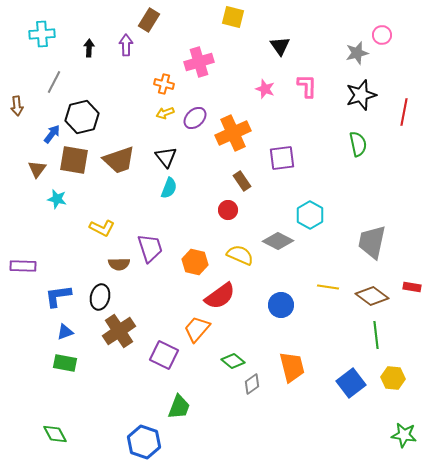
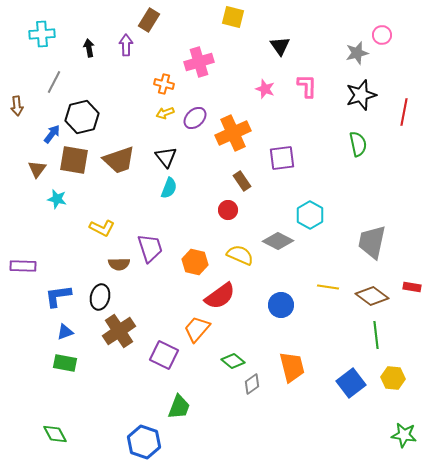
black arrow at (89, 48): rotated 12 degrees counterclockwise
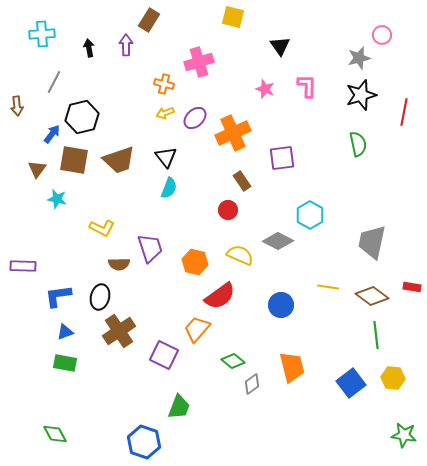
gray star at (357, 53): moved 2 px right, 5 px down
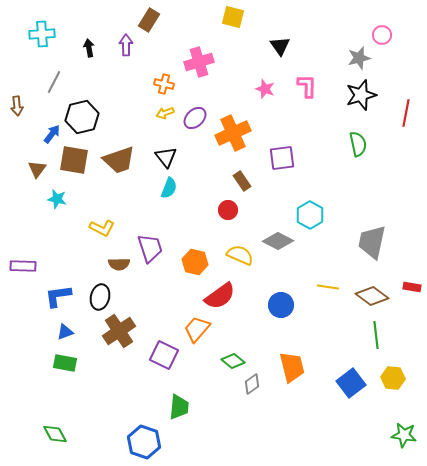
red line at (404, 112): moved 2 px right, 1 px down
green trapezoid at (179, 407): rotated 16 degrees counterclockwise
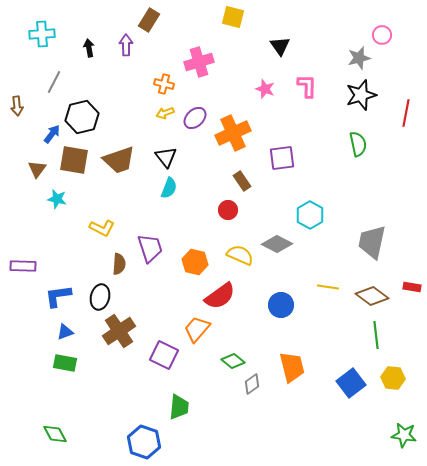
gray diamond at (278, 241): moved 1 px left, 3 px down
brown semicircle at (119, 264): rotated 85 degrees counterclockwise
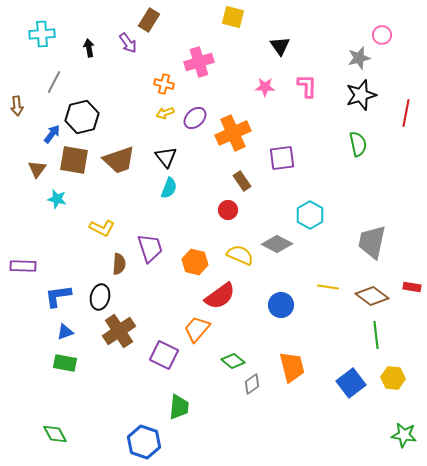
purple arrow at (126, 45): moved 2 px right, 2 px up; rotated 145 degrees clockwise
pink star at (265, 89): moved 2 px up; rotated 18 degrees counterclockwise
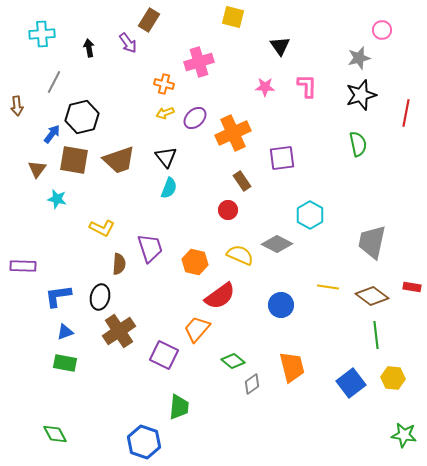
pink circle at (382, 35): moved 5 px up
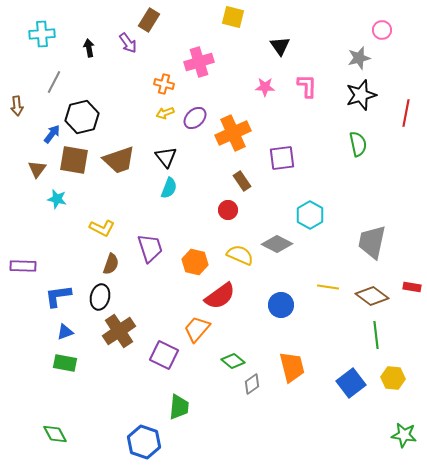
brown semicircle at (119, 264): moved 8 px left; rotated 15 degrees clockwise
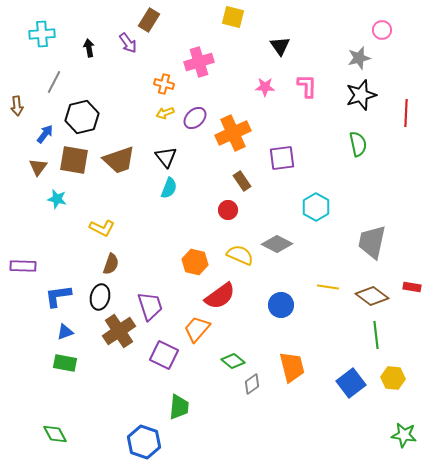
red line at (406, 113): rotated 8 degrees counterclockwise
blue arrow at (52, 134): moved 7 px left
brown triangle at (37, 169): moved 1 px right, 2 px up
cyan hexagon at (310, 215): moved 6 px right, 8 px up
purple trapezoid at (150, 248): moved 58 px down
